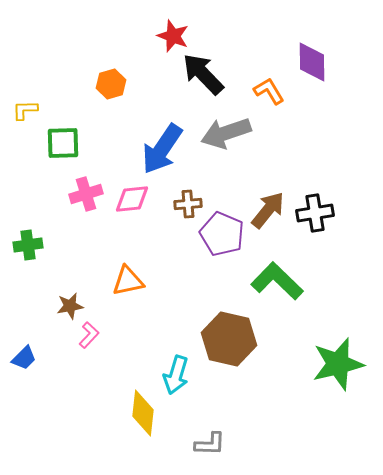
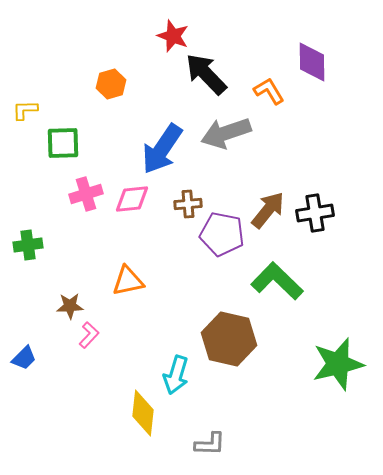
black arrow: moved 3 px right
purple pentagon: rotated 12 degrees counterclockwise
brown star: rotated 8 degrees clockwise
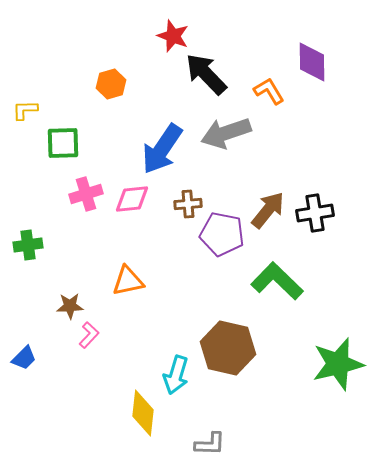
brown hexagon: moved 1 px left, 9 px down
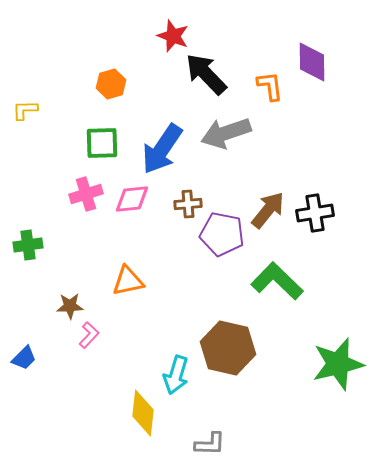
orange L-shape: moved 1 px right, 5 px up; rotated 24 degrees clockwise
green square: moved 39 px right
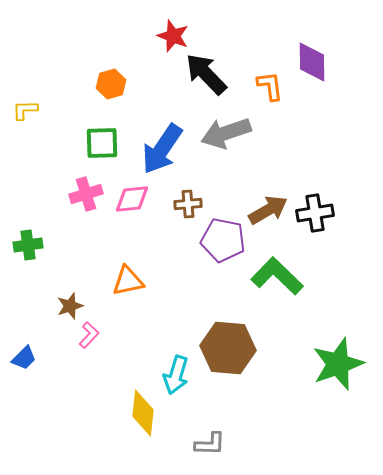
brown arrow: rotated 21 degrees clockwise
purple pentagon: moved 1 px right, 6 px down
green L-shape: moved 5 px up
brown star: rotated 16 degrees counterclockwise
brown hexagon: rotated 8 degrees counterclockwise
green star: rotated 6 degrees counterclockwise
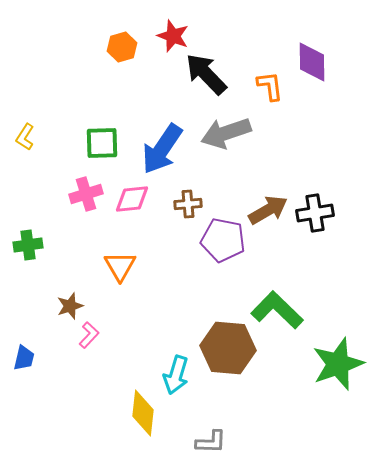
orange hexagon: moved 11 px right, 37 px up
yellow L-shape: moved 27 px down; rotated 56 degrees counterclockwise
green L-shape: moved 34 px down
orange triangle: moved 8 px left, 15 px up; rotated 48 degrees counterclockwise
blue trapezoid: rotated 32 degrees counterclockwise
gray L-shape: moved 1 px right, 2 px up
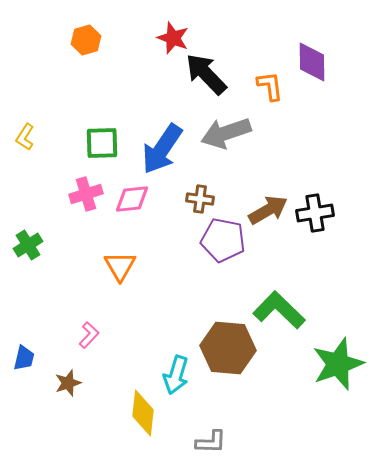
red star: moved 2 px down
orange hexagon: moved 36 px left, 7 px up
brown cross: moved 12 px right, 5 px up; rotated 12 degrees clockwise
green cross: rotated 24 degrees counterclockwise
brown star: moved 2 px left, 77 px down
green L-shape: moved 2 px right
